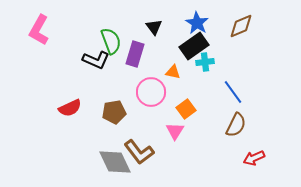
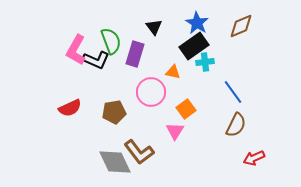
pink L-shape: moved 37 px right, 20 px down
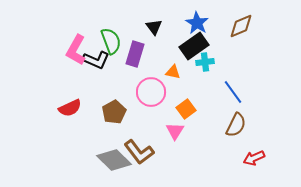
brown pentagon: rotated 20 degrees counterclockwise
gray diamond: moved 1 px left, 2 px up; rotated 20 degrees counterclockwise
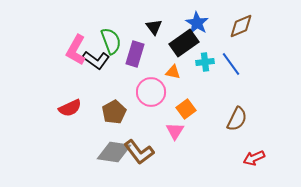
black rectangle: moved 10 px left, 3 px up
black L-shape: rotated 12 degrees clockwise
blue line: moved 2 px left, 28 px up
brown semicircle: moved 1 px right, 6 px up
gray diamond: moved 8 px up; rotated 36 degrees counterclockwise
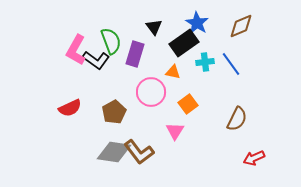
orange square: moved 2 px right, 5 px up
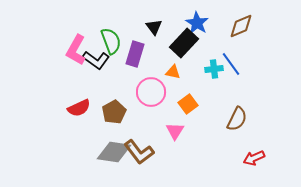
black rectangle: rotated 12 degrees counterclockwise
cyan cross: moved 9 px right, 7 px down
red semicircle: moved 9 px right
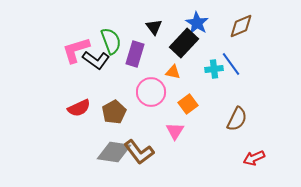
pink L-shape: rotated 44 degrees clockwise
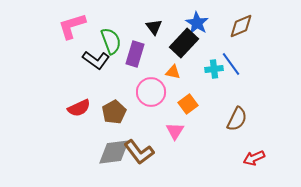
pink L-shape: moved 4 px left, 24 px up
gray diamond: rotated 16 degrees counterclockwise
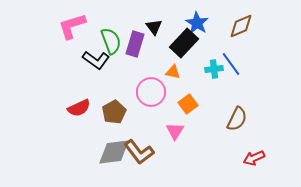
purple rectangle: moved 10 px up
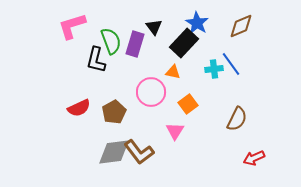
black L-shape: rotated 68 degrees clockwise
